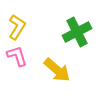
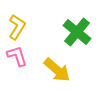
green cross: rotated 24 degrees counterclockwise
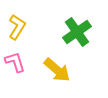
green cross: rotated 16 degrees clockwise
pink L-shape: moved 2 px left, 6 px down
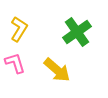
yellow L-shape: moved 2 px right, 2 px down
pink L-shape: moved 1 px down
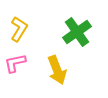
pink L-shape: rotated 85 degrees counterclockwise
yellow arrow: rotated 28 degrees clockwise
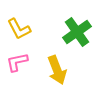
yellow L-shape: rotated 120 degrees clockwise
pink L-shape: moved 2 px right, 1 px up
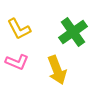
green cross: moved 4 px left
pink L-shape: rotated 145 degrees counterclockwise
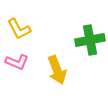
green cross: moved 17 px right, 8 px down; rotated 24 degrees clockwise
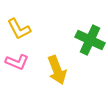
green cross: rotated 36 degrees clockwise
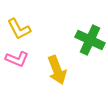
pink L-shape: moved 3 px up
